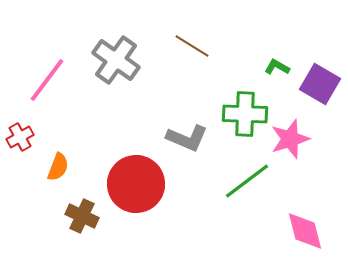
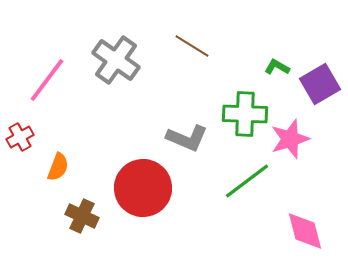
purple square: rotated 30 degrees clockwise
red circle: moved 7 px right, 4 px down
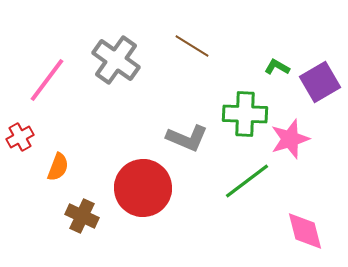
purple square: moved 2 px up
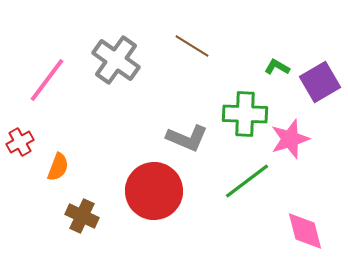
red cross: moved 5 px down
red circle: moved 11 px right, 3 px down
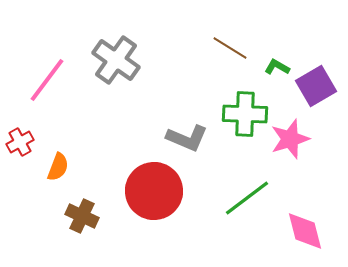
brown line: moved 38 px right, 2 px down
purple square: moved 4 px left, 4 px down
green line: moved 17 px down
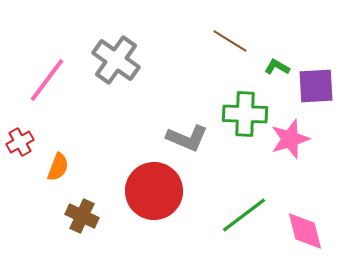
brown line: moved 7 px up
purple square: rotated 27 degrees clockwise
green line: moved 3 px left, 17 px down
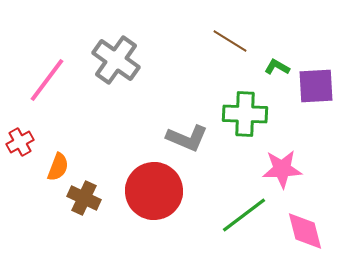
pink star: moved 8 px left, 30 px down; rotated 15 degrees clockwise
brown cross: moved 2 px right, 18 px up
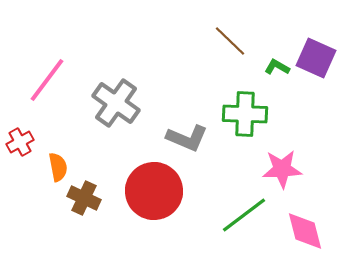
brown line: rotated 12 degrees clockwise
gray cross: moved 43 px down
purple square: moved 28 px up; rotated 27 degrees clockwise
orange semicircle: rotated 32 degrees counterclockwise
